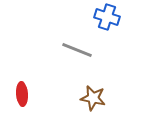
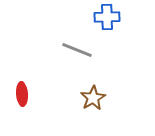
blue cross: rotated 20 degrees counterclockwise
brown star: rotated 30 degrees clockwise
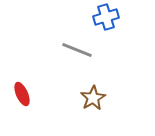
blue cross: moved 1 px left; rotated 15 degrees counterclockwise
red ellipse: rotated 20 degrees counterclockwise
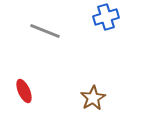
gray line: moved 32 px left, 19 px up
red ellipse: moved 2 px right, 3 px up
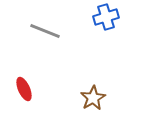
red ellipse: moved 2 px up
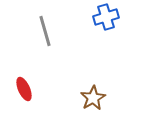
gray line: rotated 52 degrees clockwise
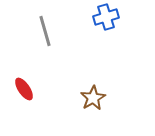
red ellipse: rotated 10 degrees counterclockwise
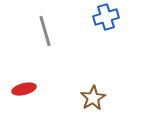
red ellipse: rotated 70 degrees counterclockwise
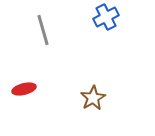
blue cross: rotated 10 degrees counterclockwise
gray line: moved 2 px left, 1 px up
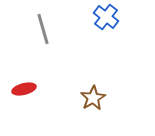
blue cross: rotated 25 degrees counterclockwise
gray line: moved 1 px up
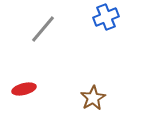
blue cross: rotated 30 degrees clockwise
gray line: rotated 56 degrees clockwise
